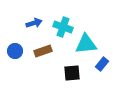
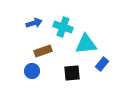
blue circle: moved 17 px right, 20 px down
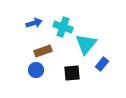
cyan triangle: rotated 45 degrees counterclockwise
blue circle: moved 4 px right, 1 px up
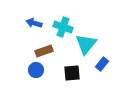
blue arrow: rotated 147 degrees counterclockwise
brown rectangle: moved 1 px right
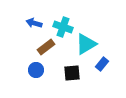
cyan triangle: rotated 20 degrees clockwise
brown rectangle: moved 2 px right, 4 px up; rotated 18 degrees counterclockwise
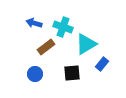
blue circle: moved 1 px left, 4 px down
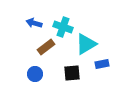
blue rectangle: rotated 40 degrees clockwise
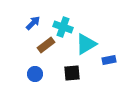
blue arrow: moved 1 px left; rotated 119 degrees clockwise
brown rectangle: moved 2 px up
blue rectangle: moved 7 px right, 4 px up
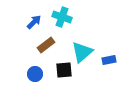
blue arrow: moved 1 px right, 1 px up
cyan cross: moved 1 px left, 10 px up
cyan triangle: moved 4 px left, 8 px down; rotated 10 degrees counterclockwise
black square: moved 8 px left, 3 px up
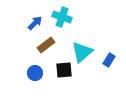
blue arrow: moved 1 px right, 1 px down
blue rectangle: rotated 48 degrees counterclockwise
blue circle: moved 1 px up
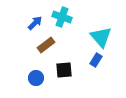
cyan triangle: moved 19 px right, 15 px up; rotated 30 degrees counterclockwise
blue rectangle: moved 13 px left
blue circle: moved 1 px right, 5 px down
